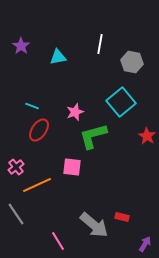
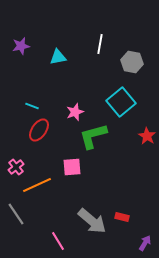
purple star: rotated 24 degrees clockwise
pink square: rotated 12 degrees counterclockwise
gray arrow: moved 2 px left, 4 px up
purple arrow: moved 1 px up
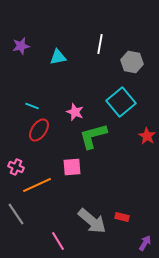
pink star: rotated 30 degrees counterclockwise
pink cross: rotated 28 degrees counterclockwise
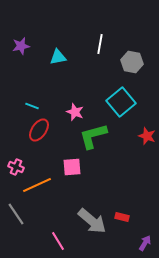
red star: rotated 12 degrees counterclockwise
